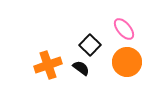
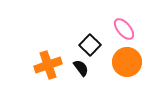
black semicircle: rotated 18 degrees clockwise
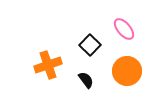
orange circle: moved 9 px down
black semicircle: moved 5 px right, 12 px down
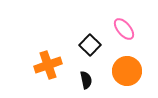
black semicircle: rotated 24 degrees clockwise
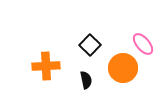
pink ellipse: moved 19 px right, 15 px down
orange cross: moved 2 px left, 1 px down; rotated 16 degrees clockwise
orange circle: moved 4 px left, 3 px up
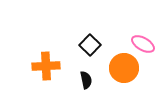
pink ellipse: rotated 20 degrees counterclockwise
orange circle: moved 1 px right
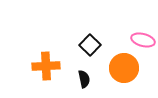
pink ellipse: moved 4 px up; rotated 15 degrees counterclockwise
black semicircle: moved 2 px left, 1 px up
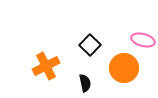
orange cross: rotated 24 degrees counterclockwise
black semicircle: moved 1 px right, 4 px down
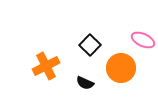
pink ellipse: rotated 10 degrees clockwise
orange circle: moved 3 px left
black semicircle: rotated 126 degrees clockwise
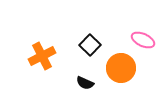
orange cross: moved 4 px left, 10 px up
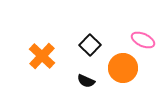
orange cross: rotated 20 degrees counterclockwise
orange circle: moved 2 px right
black semicircle: moved 1 px right, 2 px up
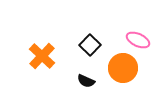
pink ellipse: moved 5 px left
